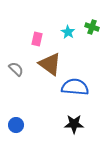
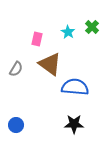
green cross: rotated 24 degrees clockwise
gray semicircle: rotated 77 degrees clockwise
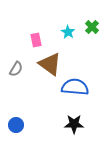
pink rectangle: moved 1 px left, 1 px down; rotated 24 degrees counterclockwise
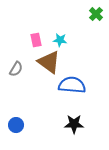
green cross: moved 4 px right, 13 px up
cyan star: moved 8 px left, 8 px down; rotated 24 degrees counterclockwise
brown triangle: moved 1 px left, 2 px up
blue semicircle: moved 3 px left, 2 px up
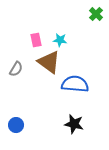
blue semicircle: moved 3 px right, 1 px up
black star: rotated 12 degrees clockwise
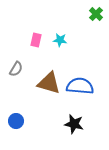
pink rectangle: rotated 24 degrees clockwise
brown triangle: moved 21 px down; rotated 20 degrees counterclockwise
blue semicircle: moved 5 px right, 2 px down
blue circle: moved 4 px up
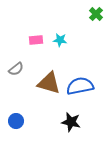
pink rectangle: rotated 72 degrees clockwise
gray semicircle: rotated 21 degrees clockwise
blue semicircle: rotated 16 degrees counterclockwise
black star: moved 3 px left, 2 px up
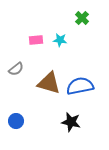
green cross: moved 14 px left, 4 px down
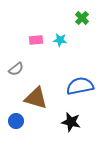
brown triangle: moved 13 px left, 15 px down
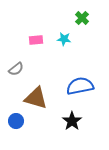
cyan star: moved 4 px right, 1 px up
black star: moved 1 px right, 1 px up; rotated 24 degrees clockwise
